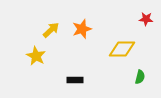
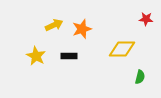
yellow arrow: moved 3 px right, 5 px up; rotated 18 degrees clockwise
black rectangle: moved 6 px left, 24 px up
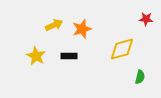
yellow diamond: rotated 16 degrees counterclockwise
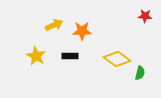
red star: moved 1 px left, 3 px up
orange star: moved 2 px down; rotated 18 degrees clockwise
yellow diamond: moved 5 px left, 10 px down; rotated 52 degrees clockwise
black rectangle: moved 1 px right
green semicircle: moved 4 px up
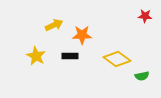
orange star: moved 4 px down
green semicircle: moved 2 px right, 3 px down; rotated 64 degrees clockwise
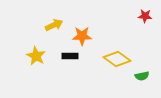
orange star: moved 1 px down
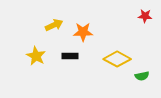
orange star: moved 1 px right, 4 px up
yellow diamond: rotated 8 degrees counterclockwise
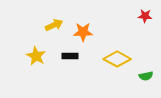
green semicircle: moved 4 px right
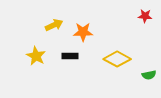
green semicircle: moved 3 px right, 1 px up
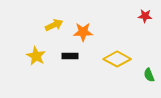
green semicircle: rotated 80 degrees clockwise
